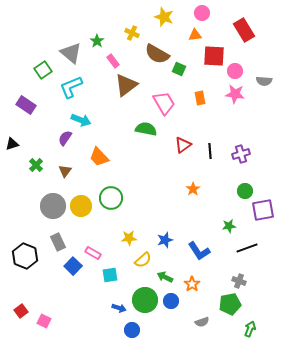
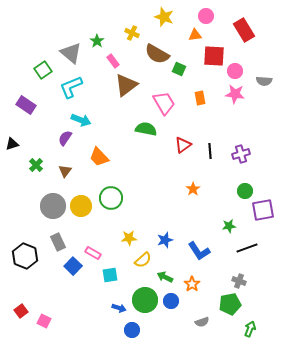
pink circle at (202, 13): moved 4 px right, 3 px down
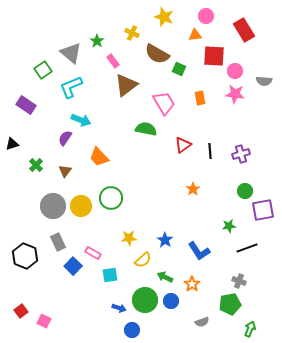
blue star at (165, 240): rotated 21 degrees counterclockwise
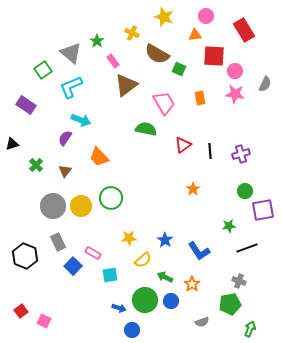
gray semicircle at (264, 81): moved 1 px right, 3 px down; rotated 70 degrees counterclockwise
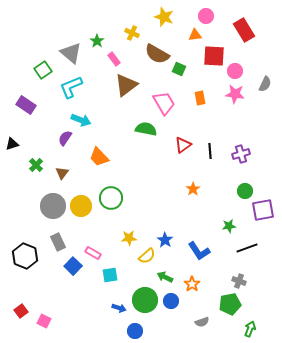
pink rectangle at (113, 61): moved 1 px right, 2 px up
brown triangle at (65, 171): moved 3 px left, 2 px down
yellow semicircle at (143, 260): moved 4 px right, 4 px up
blue circle at (132, 330): moved 3 px right, 1 px down
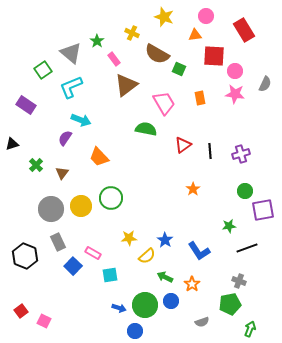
gray circle at (53, 206): moved 2 px left, 3 px down
green circle at (145, 300): moved 5 px down
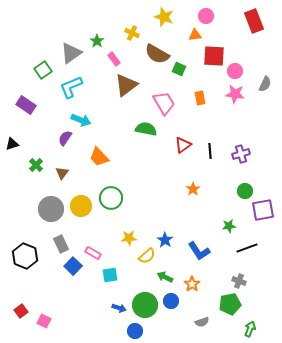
red rectangle at (244, 30): moved 10 px right, 9 px up; rotated 10 degrees clockwise
gray triangle at (71, 53): rotated 45 degrees clockwise
gray rectangle at (58, 242): moved 3 px right, 2 px down
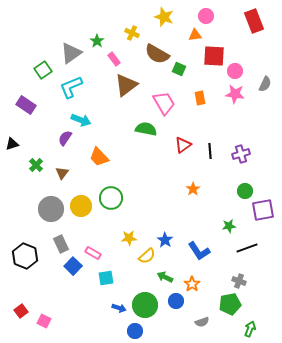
cyan square at (110, 275): moved 4 px left, 3 px down
blue circle at (171, 301): moved 5 px right
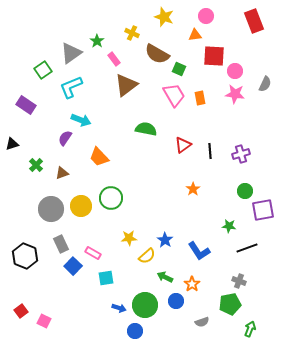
pink trapezoid at (164, 103): moved 10 px right, 8 px up
brown triangle at (62, 173): rotated 32 degrees clockwise
green star at (229, 226): rotated 16 degrees clockwise
